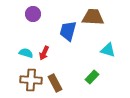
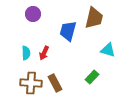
brown trapezoid: moved 1 px right, 1 px down; rotated 100 degrees clockwise
cyan semicircle: rotated 72 degrees clockwise
brown cross: moved 3 px down
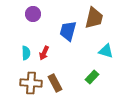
cyan triangle: moved 2 px left, 1 px down
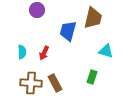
purple circle: moved 4 px right, 4 px up
brown trapezoid: moved 1 px left
cyan semicircle: moved 4 px left, 1 px up
green rectangle: rotated 24 degrees counterclockwise
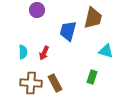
cyan semicircle: moved 1 px right
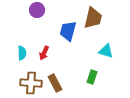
cyan semicircle: moved 1 px left, 1 px down
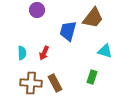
brown trapezoid: rotated 25 degrees clockwise
cyan triangle: moved 1 px left
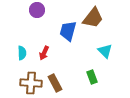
cyan triangle: rotated 28 degrees clockwise
green rectangle: rotated 40 degrees counterclockwise
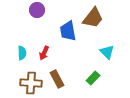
blue trapezoid: rotated 25 degrees counterclockwise
cyan triangle: moved 2 px right, 1 px down
green rectangle: moved 1 px right, 1 px down; rotated 64 degrees clockwise
brown rectangle: moved 2 px right, 4 px up
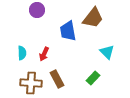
red arrow: moved 1 px down
